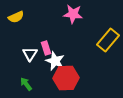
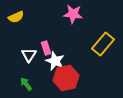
yellow rectangle: moved 5 px left, 4 px down
white triangle: moved 1 px left, 1 px down
red hexagon: rotated 10 degrees counterclockwise
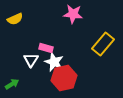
yellow semicircle: moved 1 px left, 2 px down
pink rectangle: rotated 56 degrees counterclockwise
white triangle: moved 2 px right, 5 px down
white star: moved 1 px left, 1 px down
red hexagon: moved 2 px left
green arrow: moved 14 px left; rotated 96 degrees clockwise
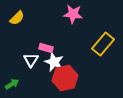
yellow semicircle: moved 2 px right, 1 px up; rotated 21 degrees counterclockwise
red hexagon: moved 1 px right
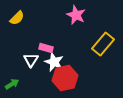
pink star: moved 3 px right, 1 px down; rotated 18 degrees clockwise
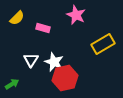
yellow rectangle: rotated 20 degrees clockwise
pink rectangle: moved 3 px left, 20 px up
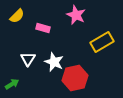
yellow semicircle: moved 2 px up
yellow rectangle: moved 1 px left, 2 px up
white triangle: moved 3 px left, 1 px up
red hexagon: moved 10 px right
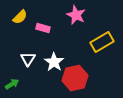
yellow semicircle: moved 3 px right, 1 px down
white star: rotated 12 degrees clockwise
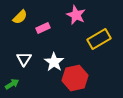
pink rectangle: rotated 40 degrees counterclockwise
yellow rectangle: moved 3 px left, 3 px up
white triangle: moved 4 px left
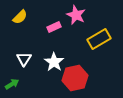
pink rectangle: moved 11 px right, 1 px up
